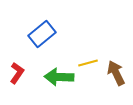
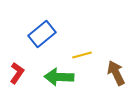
yellow line: moved 6 px left, 8 px up
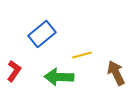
red L-shape: moved 3 px left, 2 px up
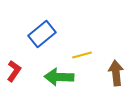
brown arrow: rotated 20 degrees clockwise
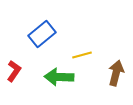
brown arrow: rotated 20 degrees clockwise
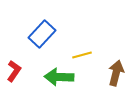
blue rectangle: rotated 8 degrees counterclockwise
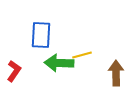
blue rectangle: moved 1 px left, 1 px down; rotated 40 degrees counterclockwise
brown arrow: rotated 15 degrees counterclockwise
green arrow: moved 14 px up
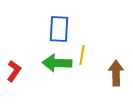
blue rectangle: moved 18 px right, 6 px up
yellow line: rotated 66 degrees counterclockwise
green arrow: moved 2 px left
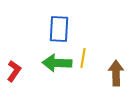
yellow line: moved 1 px right, 3 px down
